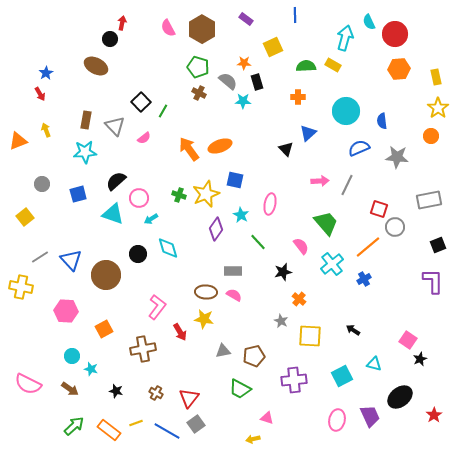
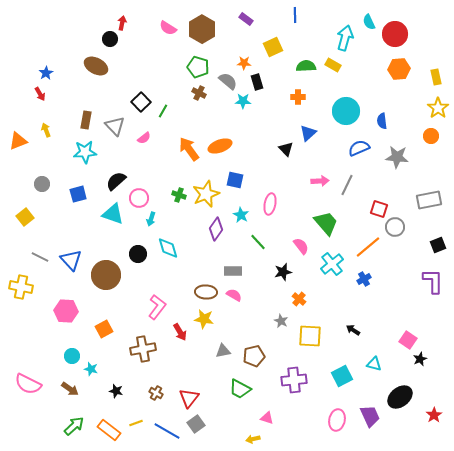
pink semicircle at (168, 28): rotated 30 degrees counterclockwise
cyan arrow at (151, 219): rotated 40 degrees counterclockwise
gray line at (40, 257): rotated 60 degrees clockwise
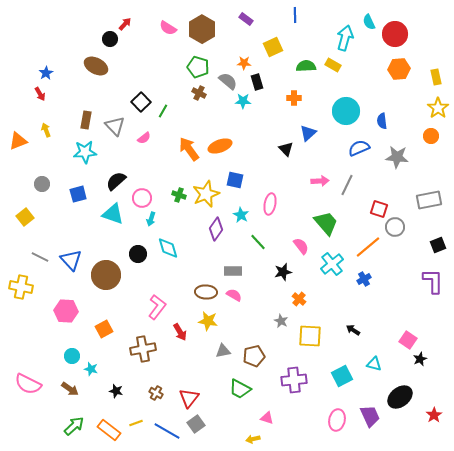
red arrow at (122, 23): moved 3 px right, 1 px down; rotated 32 degrees clockwise
orange cross at (298, 97): moved 4 px left, 1 px down
pink circle at (139, 198): moved 3 px right
yellow star at (204, 319): moved 4 px right, 2 px down
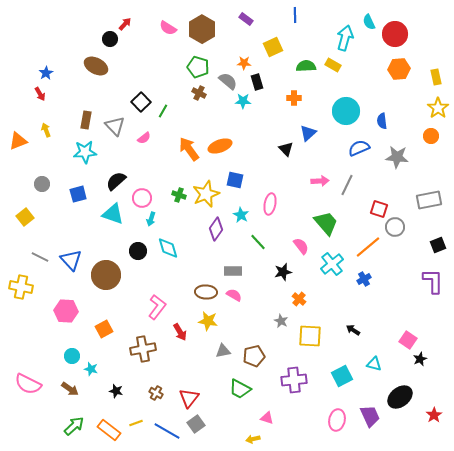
black circle at (138, 254): moved 3 px up
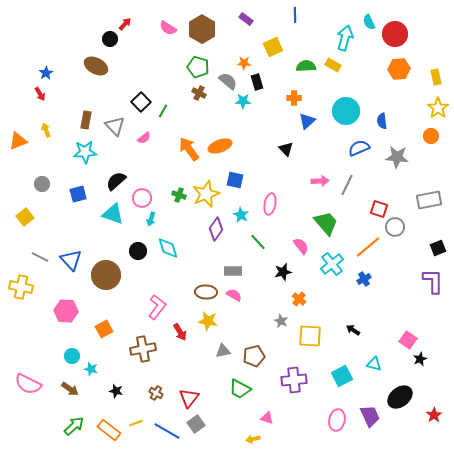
blue triangle at (308, 133): moved 1 px left, 12 px up
black square at (438, 245): moved 3 px down
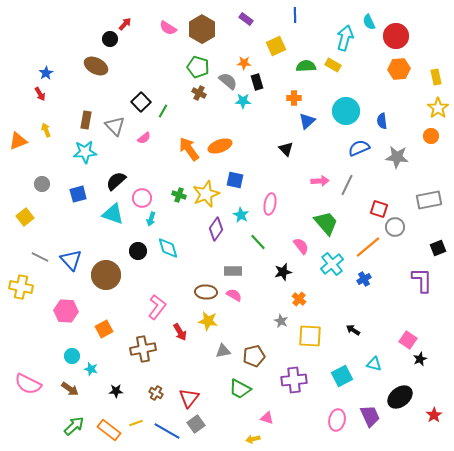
red circle at (395, 34): moved 1 px right, 2 px down
yellow square at (273, 47): moved 3 px right, 1 px up
purple L-shape at (433, 281): moved 11 px left, 1 px up
black star at (116, 391): rotated 16 degrees counterclockwise
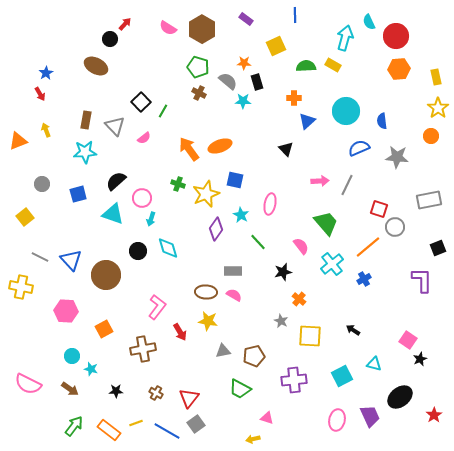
green cross at (179, 195): moved 1 px left, 11 px up
green arrow at (74, 426): rotated 10 degrees counterclockwise
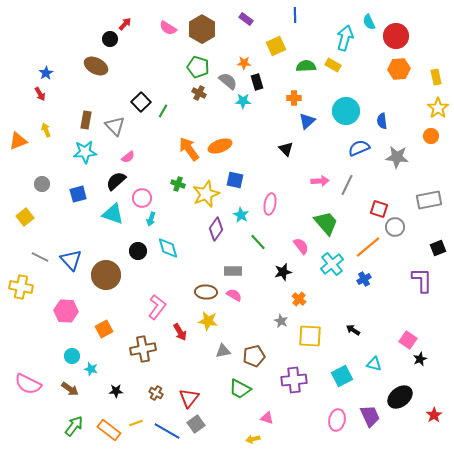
pink semicircle at (144, 138): moved 16 px left, 19 px down
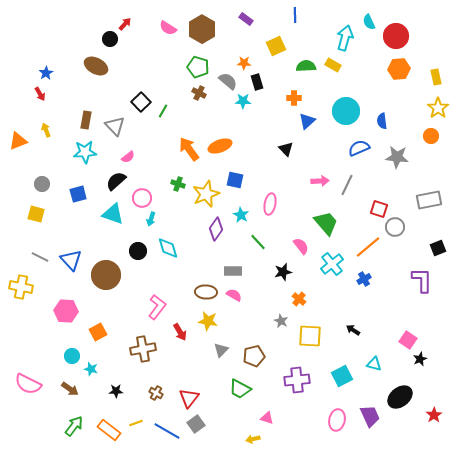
yellow square at (25, 217): moved 11 px right, 3 px up; rotated 36 degrees counterclockwise
orange square at (104, 329): moved 6 px left, 3 px down
gray triangle at (223, 351): moved 2 px left, 1 px up; rotated 35 degrees counterclockwise
purple cross at (294, 380): moved 3 px right
